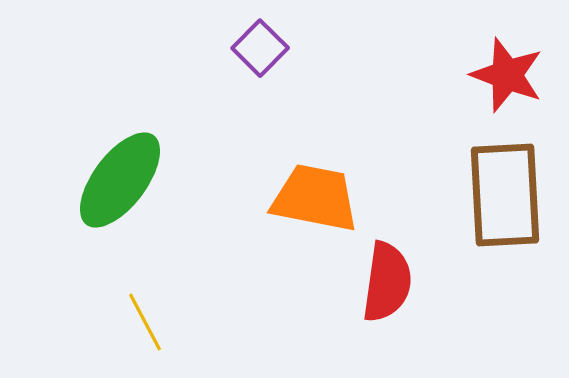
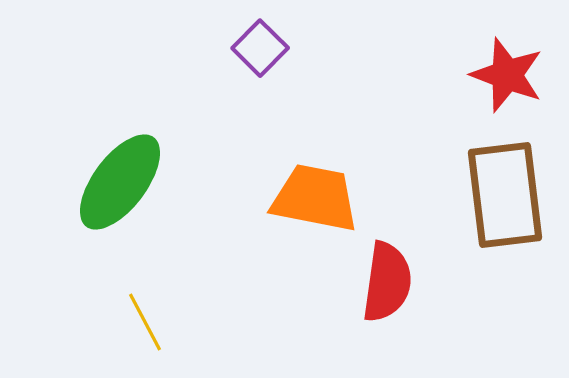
green ellipse: moved 2 px down
brown rectangle: rotated 4 degrees counterclockwise
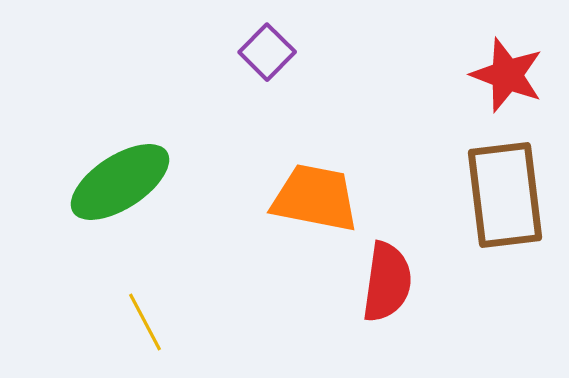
purple square: moved 7 px right, 4 px down
green ellipse: rotated 20 degrees clockwise
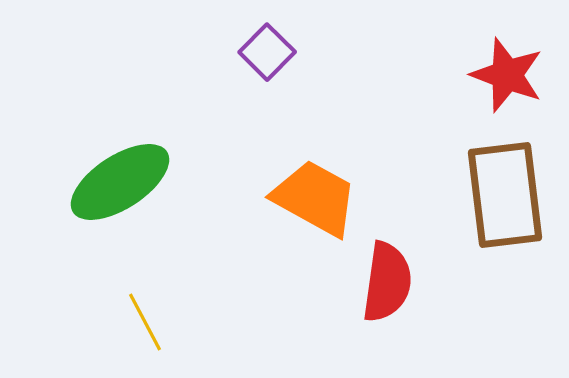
orange trapezoid: rotated 18 degrees clockwise
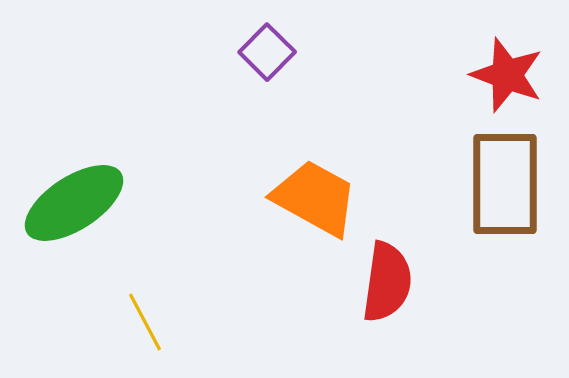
green ellipse: moved 46 px left, 21 px down
brown rectangle: moved 11 px up; rotated 7 degrees clockwise
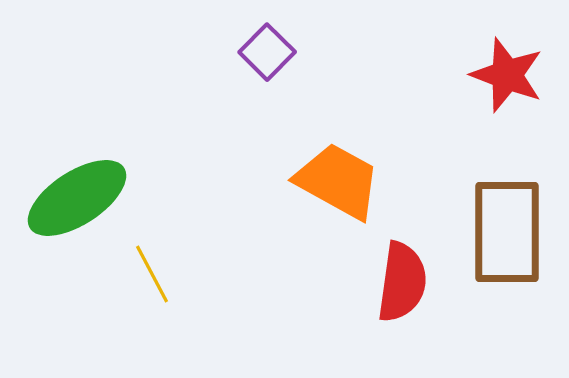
brown rectangle: moved 2 px right, 48 px down
orange trapezoid: moved 23 px right, 17 px up
green ellipse: moved 3 px right, 5 px up
red semicircle: moved 15 px right
yellow line: moved 7 px right, 48 px up
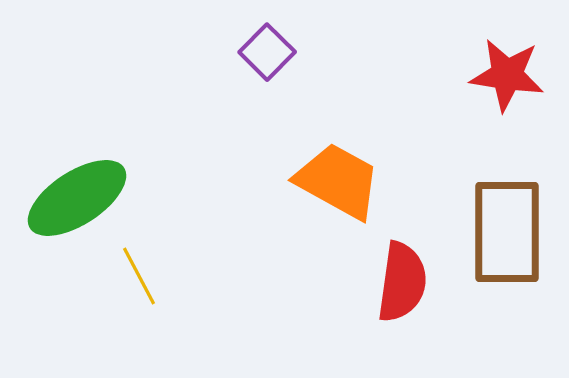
red star: rotated 12 degrees counterclockwise
yellow line: moved 13 px left, 2 px down
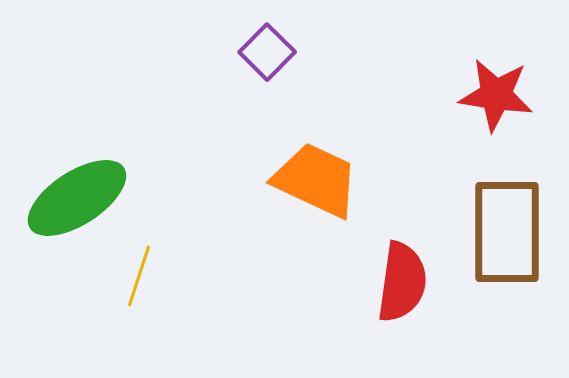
red star: moved 11 px left, 20 px down
orange trapezoid: moved 22 px left, 1 px up; rotated 4 degrees counterclockwise
yellow line: rotated 46 degrees clockwise
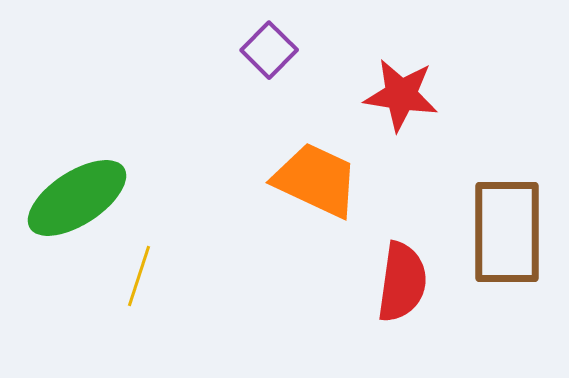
purple square: moved 2 px right, 2 px up
red star: moved 95 px left
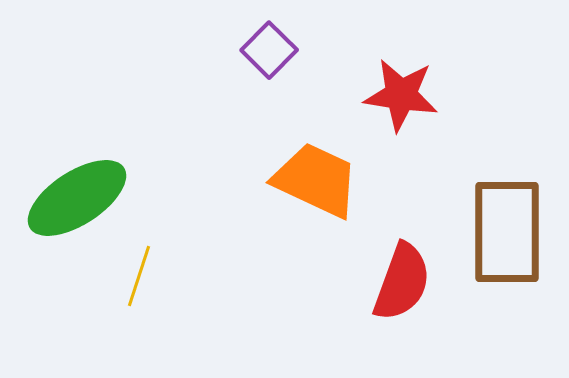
red semicircle: rotated 12 degrees clockwise
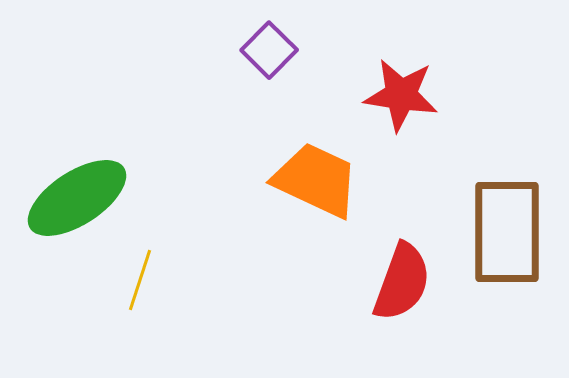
yellow line: moved 1 px right, 4 px down
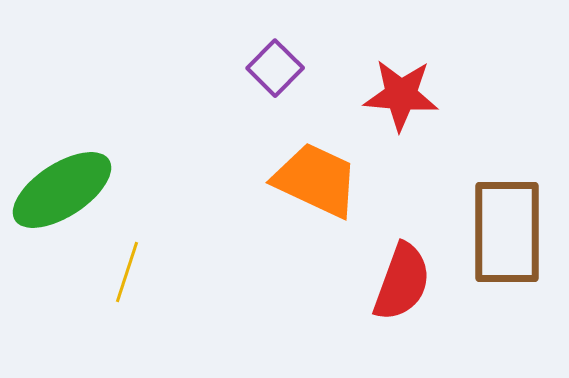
purple square: moved 6 px right, 18 px down
red star: rotated 4 degrees counterclockwise
green ellipse: moved 15 px left, 8 px up
yellow line: moved 13 px left, 8 px up
